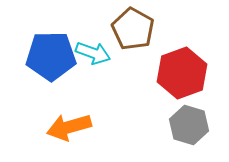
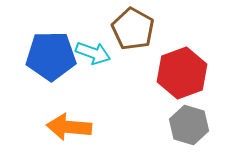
orange arrow: rotated 21 degrees clockwise
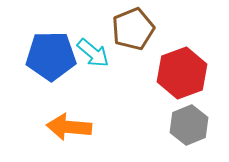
brown pentagon: rotated 21 degrees clockwise
cyan arrow: rotated 20 degrees clockwise
gray hexagon: rotated 21 degrees clockwise
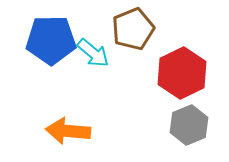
blue pentagon: moved 16 px up
red hexagon: rotated 6 degrees counterclockwise
orange arrow: moved 1 px left, 4 px down
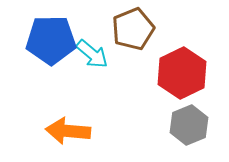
cyan arrow: moved 1 px left, 1 px down
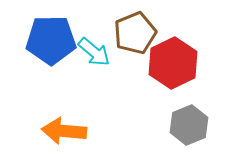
brown pentagon: moved 2 px right, 4 px down
cyan arrow: moved 2 px right, 2 px up
red hexagon: moved 9 px left, 10 px up
orange arrow: moved 4 px left
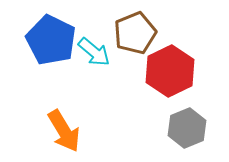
blue pentagon: rotated 27 degrees clockwise
red hexagon: moved 3 px left, 8 px down
gray hexagon: moved 2 px left, 3 px down
orange arrow: rotated 126 degrees counterclockwise
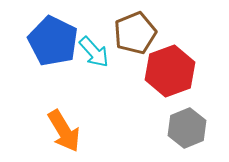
blue pentagon: moved 2 px right, 1 px down
cyan arrow: rotated 8 degrees clockwise
red hexagon: rotated 6 degrees clockwise
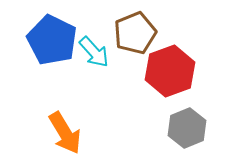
blue pentagon: moved 1 px left, 1 px up
orange arrow: moved 1 px right, 2 px down
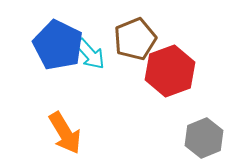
brown pentagon: moved 6 px down
blue pentagon: moved 6 px right, 5 px down
cyan arrow: moved 4 px left, 2 px down
gray hexagon: moved 17 px right, 10 px down
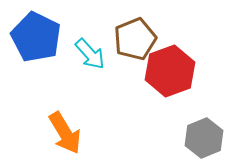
blue pentagon: moved 22 px left, 8 px up
